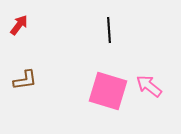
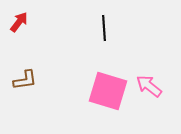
red arrow: moved 3 px up
black line: moved 5 px left, 2 px up
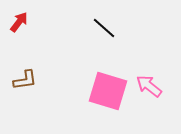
black line: rotated 45 degrees counterclockwise
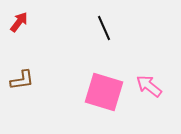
black line: rotated 25 degrees clockwise
brown L-shape: moved 3 px left
pink square: moved 4 px left, 1 px down
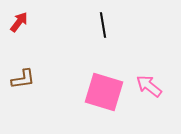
black line: moved 1 px left, 3 px up; rotated 15 degrees clockwise
brown L-shape: moved 1 px right, 1 px up
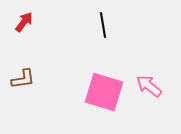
red arrow: moved 5 px right
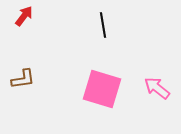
red arrow: moved 6 px up
pink arrow: moved 8 px right, 2 px down
pink square: moved 2 px left, 3 px up
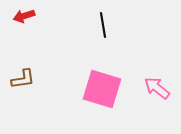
red arrow: rotated 145 degrees counterclockwise
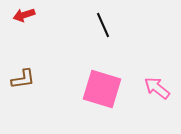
red arrow: moved 1 px up
black line: rotated 15 degrees counterclockwise
